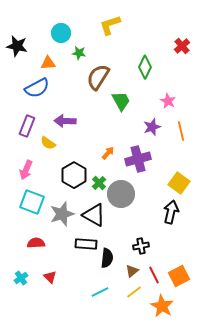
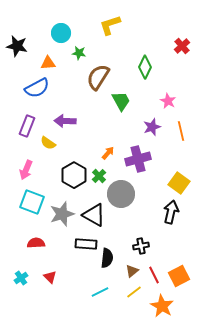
green cross: moved 7 px up
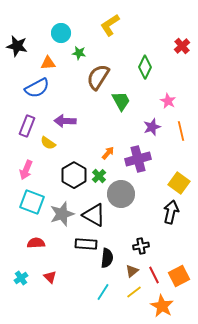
yellow L-shape: rotated 15 degrees counterclockwise
cyan line: moved 3 px right; rotated 30 degrees counterclockwise
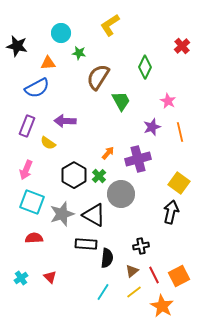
orange line: moved 1 px left, 1 px down
red semicircle: moved 2 px left, 5 px up
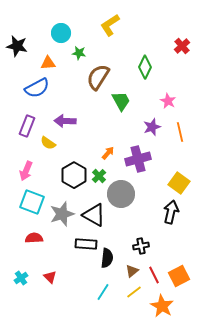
pink arrow: moved 1 px down
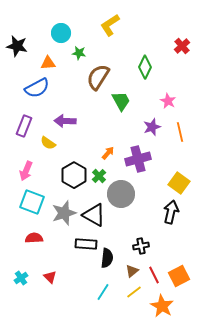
purple rectangle: moved 3 px left
gray star: moved 2 px right, 1 px up
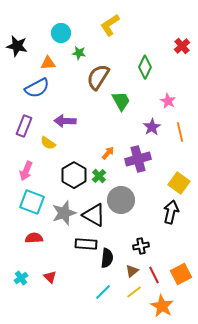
purple star: rotated 12 degrees counterclockwise
gray circle: moved 6 px down
orange square: moved 2 px right, 2 px up
cyan line: rotated 12 degrees clockwise
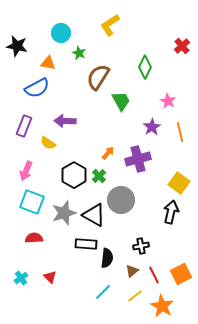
green star: rotated 16 degrees clockwise
orange triangle: rotated 14 degrees clockwise
yellow line: moved 1 px right, 4 px down
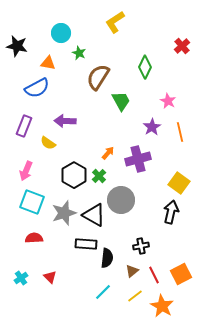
yellow L-shape: moved 5 px right, 3 px up
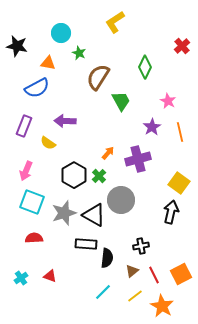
red triangle: moved 1 px up; rotated 24 degrees counterclockwise
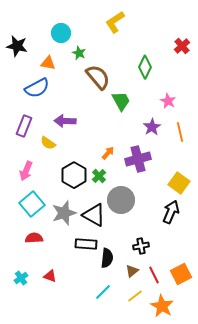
brown semicircle: rotated 108 degrees clockwise
cyan square: moved 2 px down; rotated 30 degrees clockwise
black arrow: rotated 10 degrees clockwise
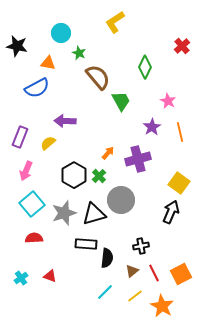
purple rectangle: moved 4 px left, 11 px down
yellow semicircle: rotated 105 degrees clockwise
black triangle: moved 1 px up; rotated 45 degrees counterclockwise
red line: moved 2 px up
cyan line: moved 2 px right
